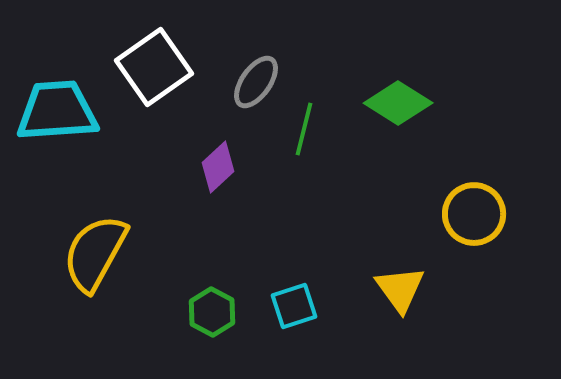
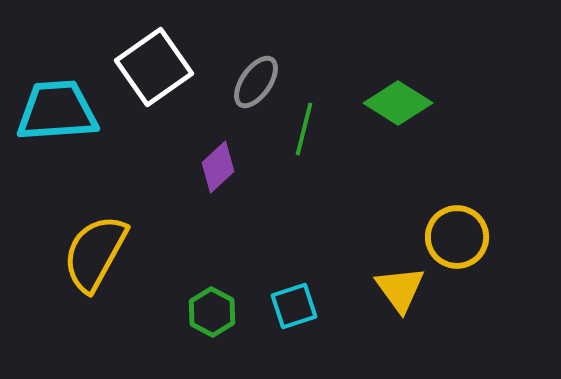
yellow circle: moved 17 px left, 23 px down
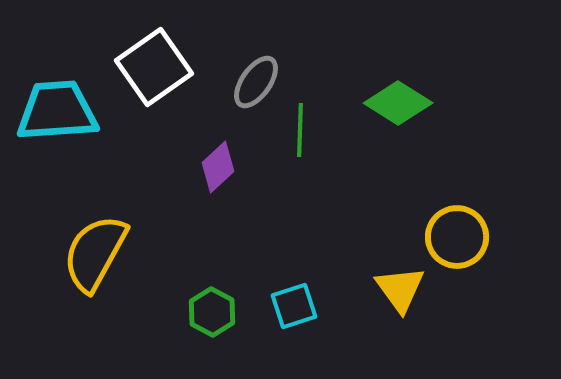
green line: moved 4 px left, 1 px down; rotated 12 degrees counterclockwise
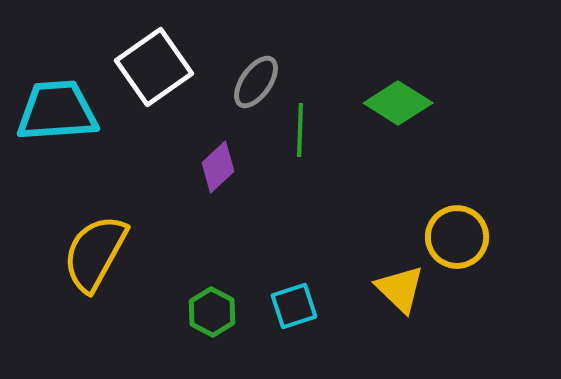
yellow triangle: rotated 10 degrees counterclockwise
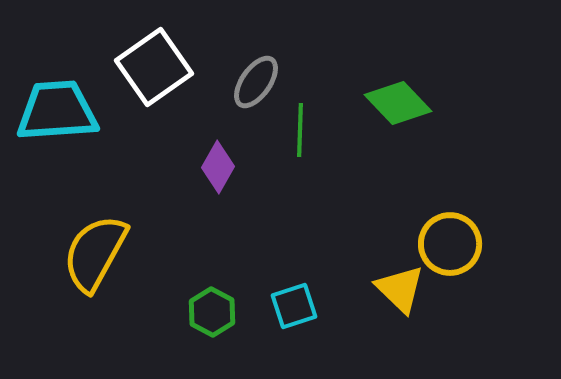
green diamond: rotated 14 degrees clockwise
purple diamond: rotated 18 degrees counterclockwise
yellow circle: moved 7 px left, 7 px down
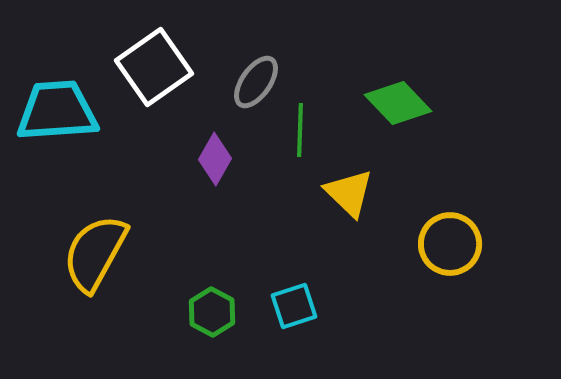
purple diamond: moved 3 px left, 8 px up
yellow triangle: moved 51 px left, 96 px up
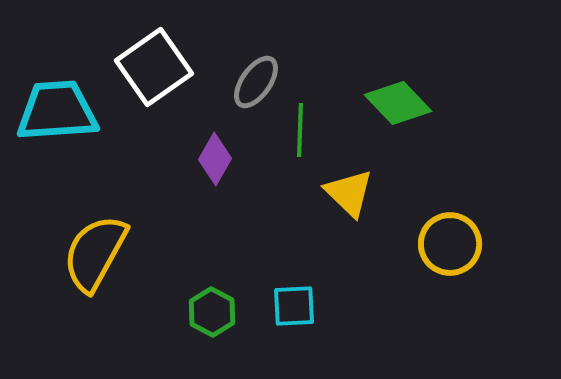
cyan square: rotated 15 degrees clockwise
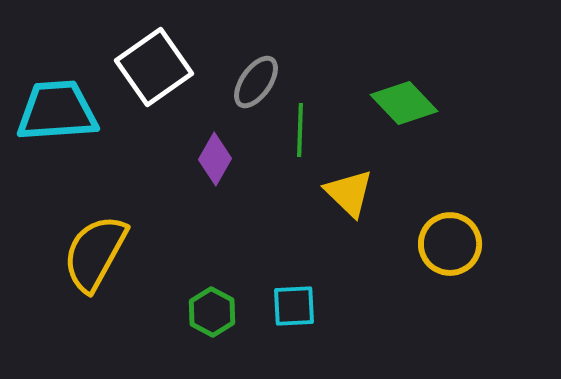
green diamond: moved 6 px right
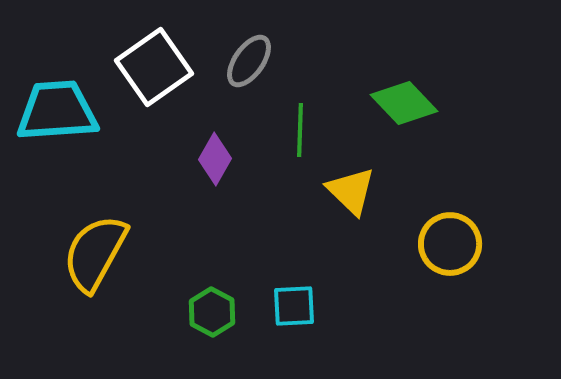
gray ellipse: moved 7 px left, 21 px up
yellow triangle: moved 2 px right, 2 px up
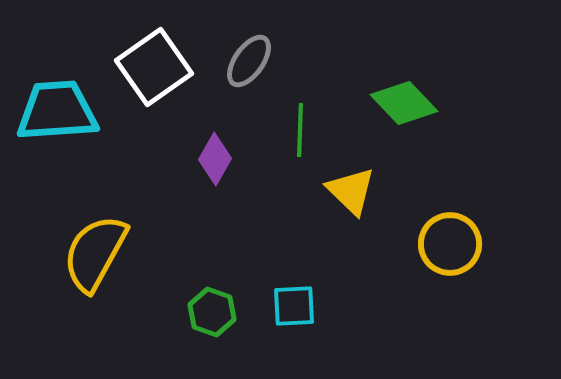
green hexagon: rotated 9 degrees counterclockwise
